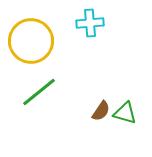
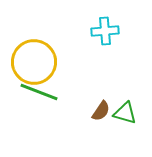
cyan cross: moved 15 px right, 8 px down
yellow circle: moved 3 px right, 21 px down
green line: rotated 60 degrees clockwise
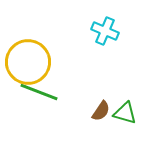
cyan cross: rotated 28 degrees clockwise
yellow circle: moved 6 px left
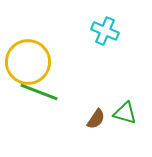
brown semicircle: moved 5 px left, 8 px down
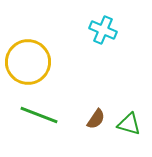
cyan cross: moved 2 px left, 1 px up
green line: moved 23 px down
green triangle: moved 4 px right, 11 px down
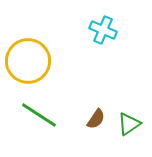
yellow circle: moved 1 px up
green line: rotated 12 degrees clockwise
green triangle: rotated 50 degrees counterclockwise
